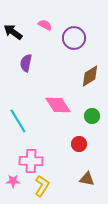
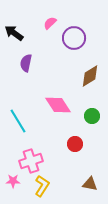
pink semicircle: moved 5 px right, 2 px up; rotated 72 degrees counterclockwise
black arrow: moved 1 px right, 1 px down
red circle: moved 4 px left
pink cross: rotated 20 degrees counterclockwise
brown triangle: moved 3 px right, 5 px down
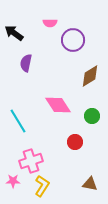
pink semicircle: rotated 136 degrees counterclockwise
purple circle: moved 1 px left, 2 px down
red circle: moved 2 px up
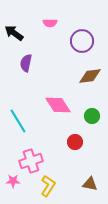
purple circle: moved 9 px right, 1 px down
brown diamond: rotated 25 degrees clockwise
yellow L-shape: moved 6 px right
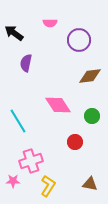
purple circle: moved 3 px left, 1 px up
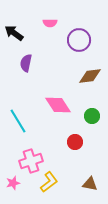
pink star: moved 2 px down; rotated 16 degrees counterclockwise
yellow L-shape: moved 1 px right, 4 px up; rotated 20 degrees clockwise
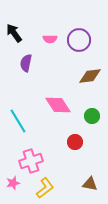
pink semicircle: moved 16 px down
black arrow: rotated 18 degrees clockwise
yellow L-shape: moved 4 px left, 6 px down
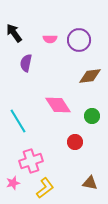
brown triangle: moved 1 px up
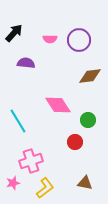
black arrow: rotated 78 degrees clockwise
purple semicircle: rotated 84 degrees clockwise
green circle: moved 4 px left, 4 px down
brown triangle: moved 5 px left
